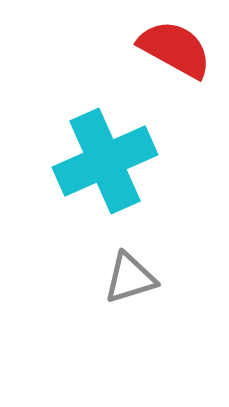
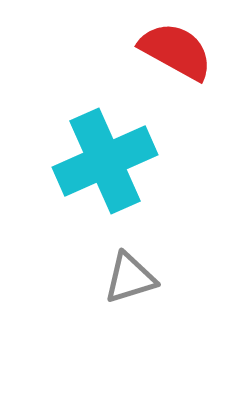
red semicircle: moved 1 px right, 2 px down
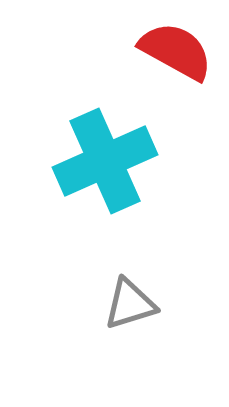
gray triangle: moved 26 px down
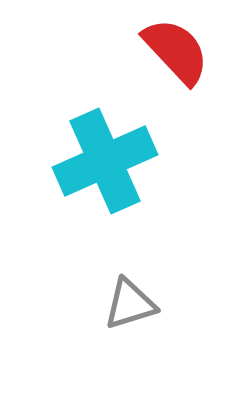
red semicircle: rotated 18 degrees clockwise
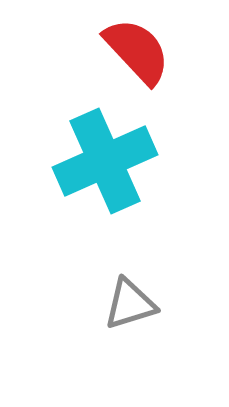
red semicircle: moved 39 px left
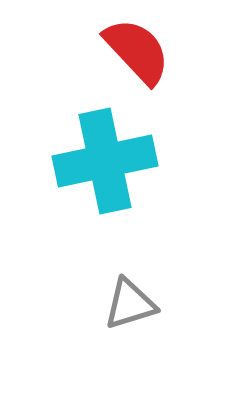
cyan cross: rotated 12 degrees clockwise
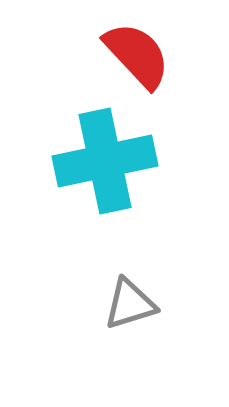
red semicircle: moved 4 px down
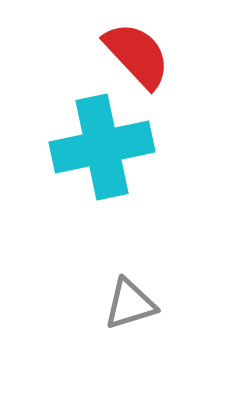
cyan cross: moved 3 px left, 14 px up
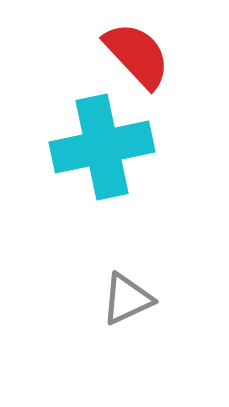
gray triangle: moved 3 px left, 5 px up; rotated 8 degrees counterclockwise
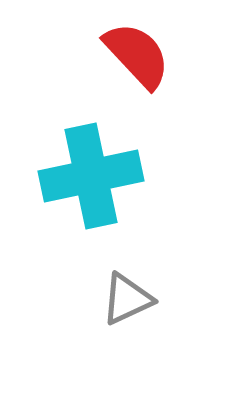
cyan cross: moved 11 px left, 29 px down
